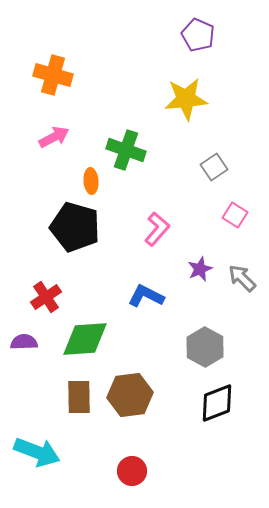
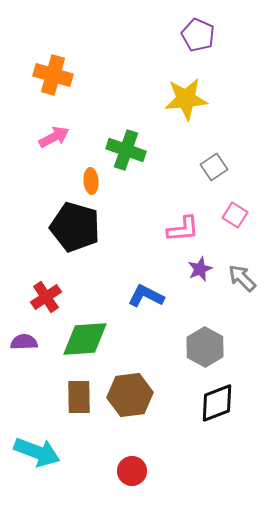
pink L-shape: moved 26 px right; rotated 44 degrees clockwise
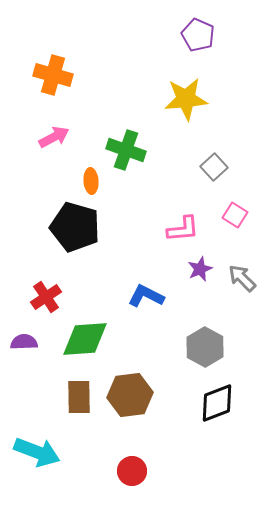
gray square: rotated 8 degrees counterclockwise
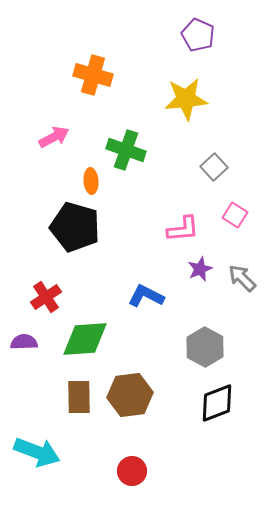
orange cross: moved 40 px right
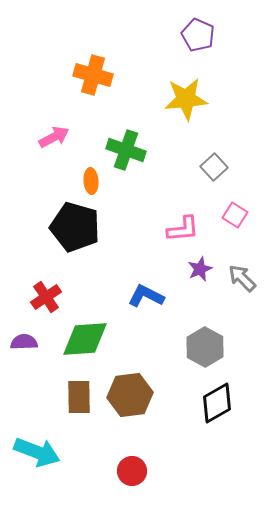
black diamond: rotated 9 degrees counterclockwise
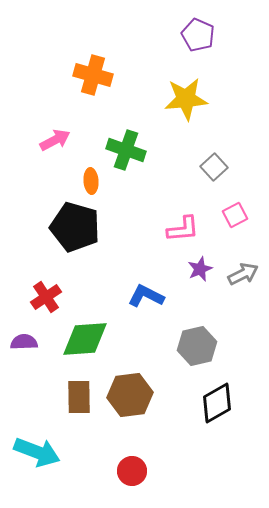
pink arrow: moved 1 px right, 3 px down
pink square: rotated 30 degrees clockwise
gray arrow: moved 1 px right, 4 px up; rotated 108 degrees clockwise
gray hexagon: moved 8 px left, 1 px up; rotated 18 degrees clockwise
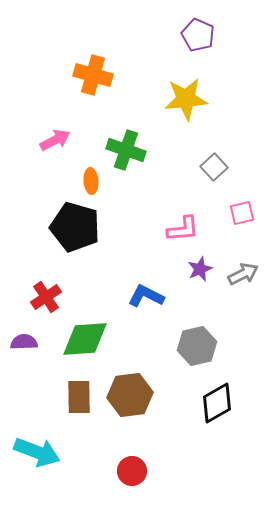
pink square: moved 7 px right, 2 px up; rotated 15 degrees clockwise
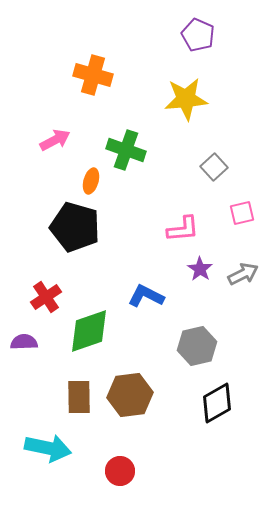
orange ellipse: rotated 20 degrees clockwise
purple star: rotated 15 degrees counterclockwise
green diamond: moved 4 px right, 8 px up; rotated 15 degrees counterclockwise
cyan arrow: moved 11 px right, 4 px up; rotated 9 degrees counterclockwise
red circle: moved 12 px left
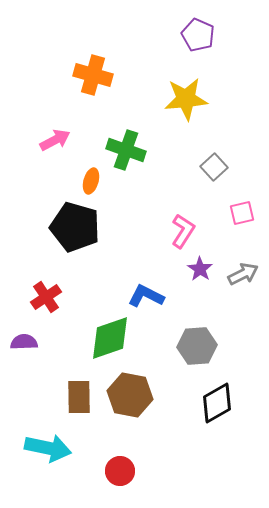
pink L-shape: moved 2 px down; rotated 52 degrees counterclockwise
green diamond: moved 21 px right, 7 px down
gray hexagon: rotated 9 degrees clockwise
brown hexagon: rotated 18 degrees clockwise
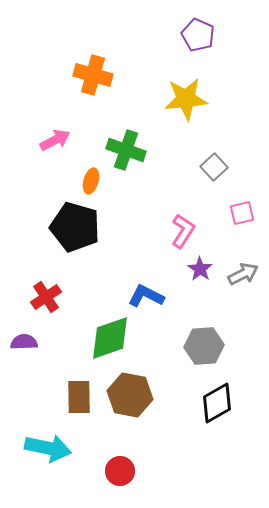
gray hexagon: moved 7 px right
